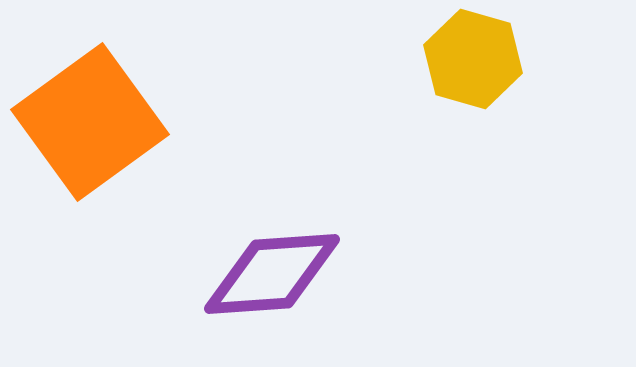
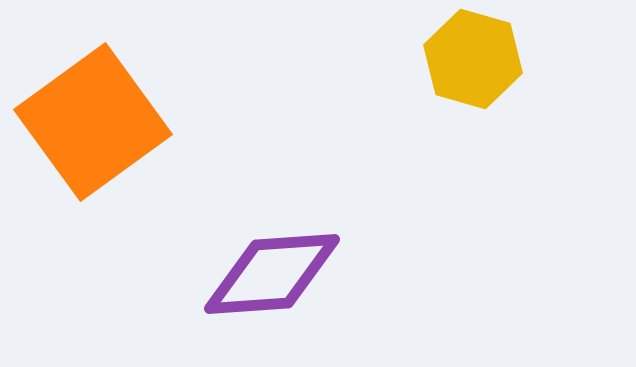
orange square: moved 3 px right
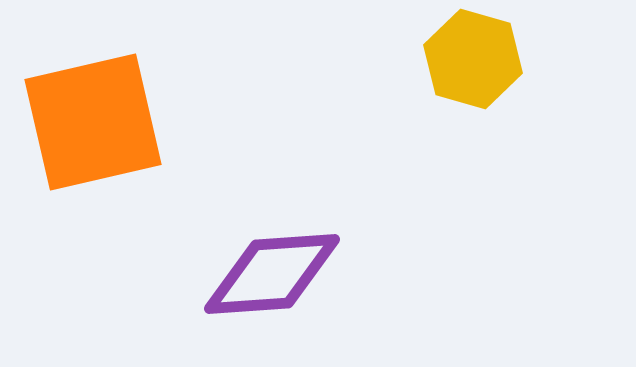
orange square: rotated 23 degrees clockwise
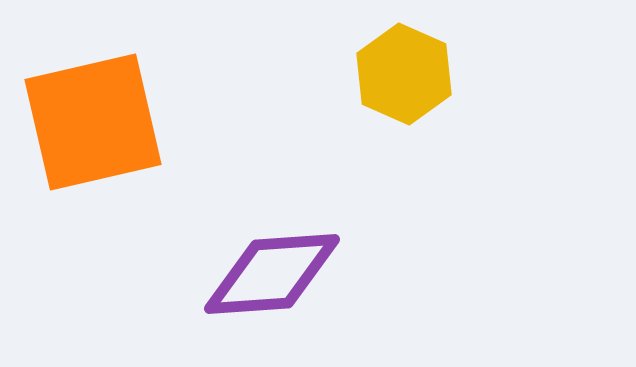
yellow hexagon: moved 69 px left, 15 px down; rotated 8 degrees clockwise
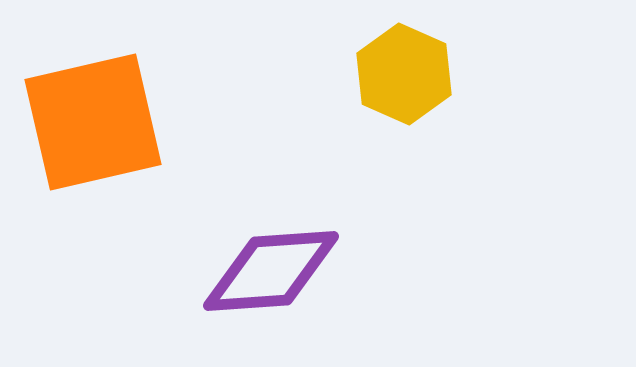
purple diamond: moved 1 px left, 3 px up
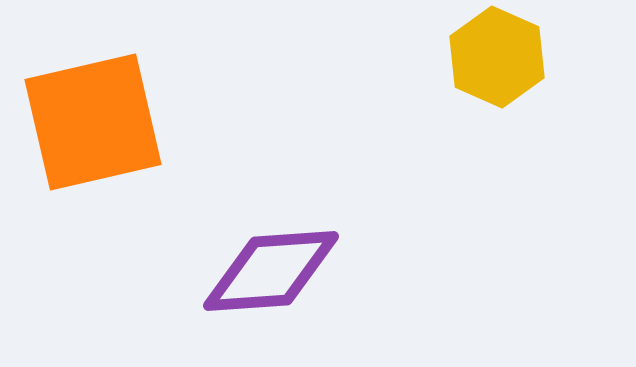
yellow hexagon: moved 93 px right, 17 px up
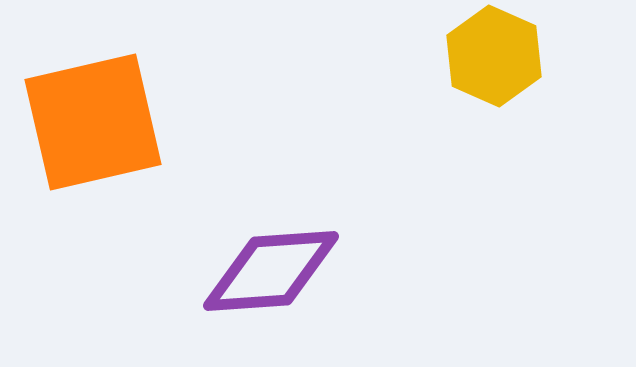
yellow hexagon: moved 3 px left, 1 px up
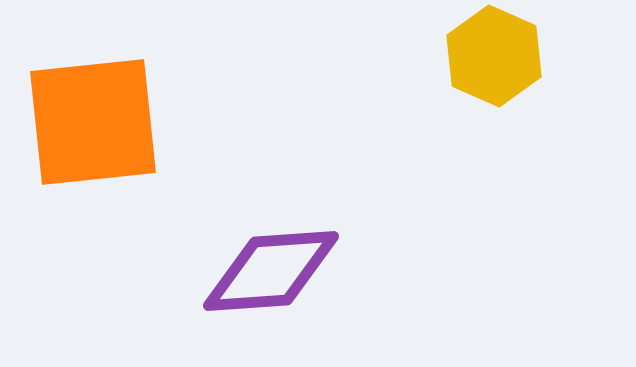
orange square: rotated 7 degrees clockwise
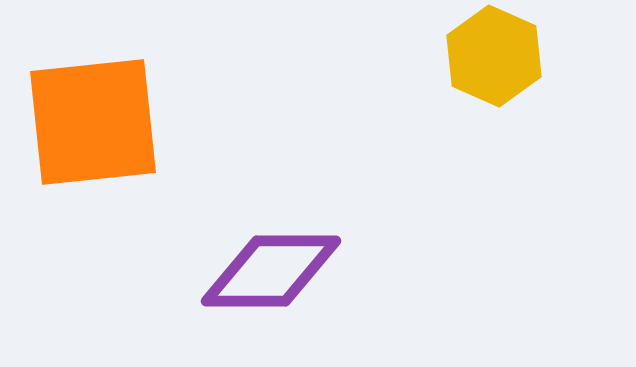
purple diamond: rotated 4 degrees clockwise
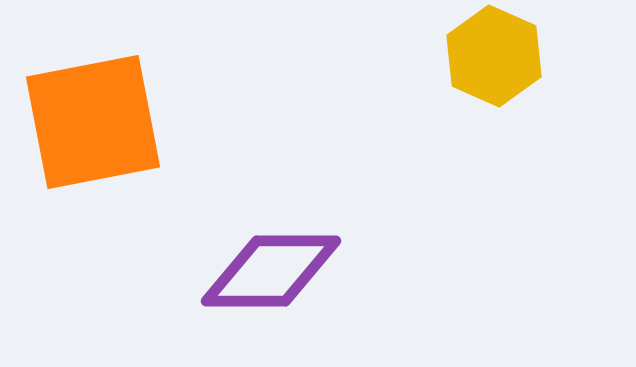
orange square: rotated 5 degrees counterclockwise
